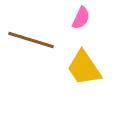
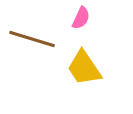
brown line: moved 1 px right, 1 px up
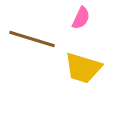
yellow trapezoid: moved 1 px left; rotated 39 degrees counterclockwise
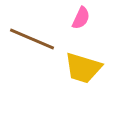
brown line: rotated 6 degrees clockwise
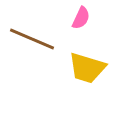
yellow trapezoid: moved 4 px right
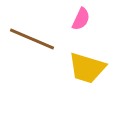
pink semicircle: moved 1 px down
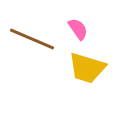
pink semicircle: moved 3 px left, 10 px down; rotated 60 degrees counterclockwise
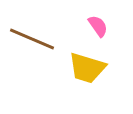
pink semicircle: moved 20 px right, 3 px up
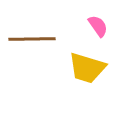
brown line: rotated 24 degrees counterclockwise
